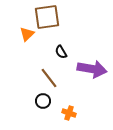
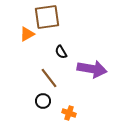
orange triangle: rotated 14 degrees clockwise
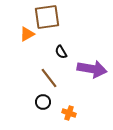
black circle: moved 1 px down
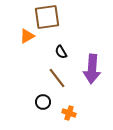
orange triangle: moved 2 px down
purple arrow: rotated 84 degrees clockwise
brown line: moved 8 px right
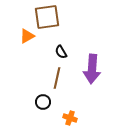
brown line: rotated 50 degrees clockwise
orange cross: moved 1 px right, 5 px down
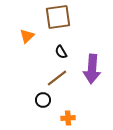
brown square: moved 11 px right
orange triangle: rotated 14 degrees counterclockwise
brown line: rotated 40 degrees clockwise
black circle: moved 2 px up
orange cross: moved 2 px left; rotated 24 degrees counterclockwise
